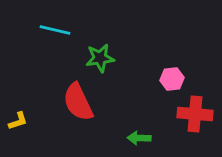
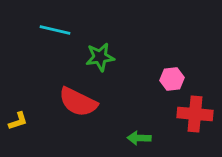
green star: moved 1 px up
red semicircle: rotated 39 degrees counterclockwise
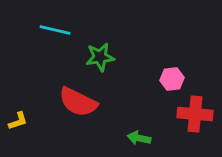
green arrow: rotated 10 degrees clockwise
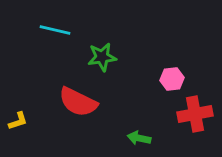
green star: moved 2 px right
red cross: rotated 16 degrees counterclockwise
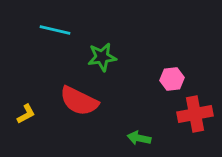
red semicircle: moved 1 px right, 1 px up
yellow L-shape: moved 8 px right, 7 px up; rotated 10 degrees counterclockwise
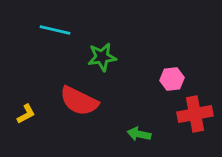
green arrow: moved 4 px up
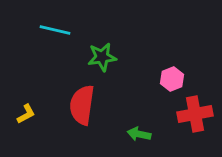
pink hexagon: rotated 15 degrees counterclockwise
red semicircle: moved 3 px right, 4 px down; rotated 72 degrees clockwise
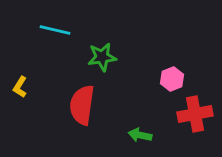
yellow L-shape: moved 6 px left, 27 px up; rotated 150 degrees clockwise
green arrow: moved 1 px right, 1 px down
